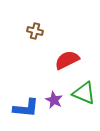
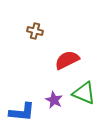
blue L-shape: moved 4 px left, 4 px down
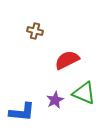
purple star: moved 1 px right; rotated 18 degrees clockwise
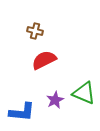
red semicircle: moved 23 px left
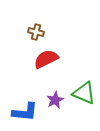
brown cross: moved 1 px right, 1 px down
red semicircle: moved 2 px right, 1 px up
blue L-shape: moved 3 px right
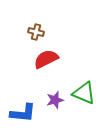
purple star: rotated 12 degrees clockwise
blue L-shape: moved 2 px left, 1 px down
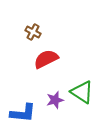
brown cross: moved 3 px left; rotated 14 degrees clockwise
green triangle: moved 2 px left, 1 px up; rotated 10 degrees clockwise
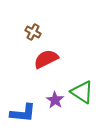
purple star: rotated 24 degrees counterclockwise
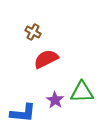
green triangle: rotated 35 degrees counterclockwise
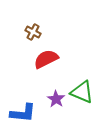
green triangle: rotated 25 degrees clockwise
purple star: moved 1 px right, 1 px up
